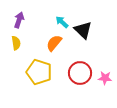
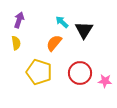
black triangle: moved 1 px right; rotated 18 degrees clockwise
pink star: moved 3 px down
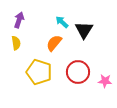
red circle: moved 2 px left, 1 px up
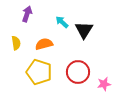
purple arrow: moved 8 px right, 6 px up
orange semicircle: moved 10 px left, 1 px down; rotated 36 degrees clockwise
pink star: moved 1 px left, 3 px down; rotated 16 degrees counterclockwise
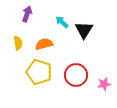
yellow semicircle: moved 2 px right
red circle: moved 2 px left, 3 px down
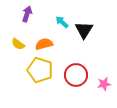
yellow semicircle: moved 1 px down; rotated 136 degrees clockwise
yellow pentagon: moved 1 px right, 2 px up
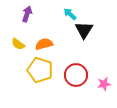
cyan arrow: moved 8 px right, 8 px up
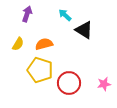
cyan arrow: moved 5 px left, 1 px down
black triangle: rotated 30 degrees counterclockwise
yellow semicircle: rotated 96 degrees counterclockwise
red circle: moved 7 px left, 8 px down
